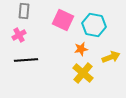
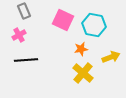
gray rectangle: rotated 28 degrees counterclockwise
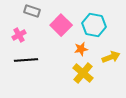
gray rectangle: moved 8 px right; rotated 49 degrees counterclockwise
pink square: moved 2 px left, 5 px down; rotated 20 degrees clockwise
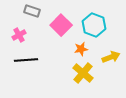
cyan hexagon: rotated 10 degrees clockwise
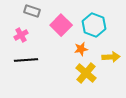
pink cross: moved 2 px right
yellow arrow: rotated 18 degrees clockwise
yellow cross: moved 3 px right
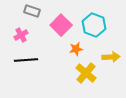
orange star: moved 5 px left
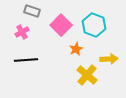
pink cross: moved 1 px right, 3 px up
orange star: rotated 16 degrees counterclockwise
yellow arrow: moved 2 px left, 2 px down
yellow cross: moved 1 px right, 2 px down
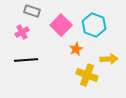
yellow cross: rotated 20 degrees counterclockwise
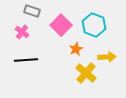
pink cross: rotated 24 degrees counterclockwise
yellow arrow: moved 2 px left, 2 px up
yellow cross: moved 1 px left, 2 px up; rotated 20 degrees clockwise
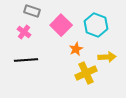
cyan hexagon: moved 2 px right
pink cross: moved 2 px right
yellow cross: rotated 25 degrees clockwise
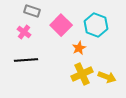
orange star: moved 3 px right, 1 px up
yellow arrow: moved 20 px down; rotated 24 degrees clockwise
yellow cross: moved 4 px left, 1 px down
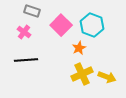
cyan hexagon: moved 4 px left
